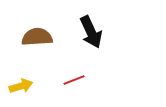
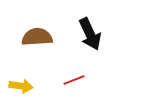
black arrow: moved 1 px left, 2 px down
yellow arrow: rotated 25 degrees clockwise
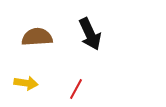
red line: moved 2 px right, 9 px down; rotated 40 degrees counterclockwise
yellow arrow: moved 5 px right, 3 px up
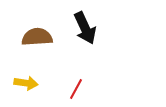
black arrow: moved 5 px left, 6 px up
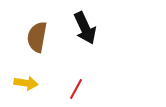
brown semicircle: rotated 76 degrees counterclockwise
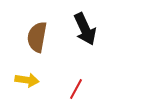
black arrow: moved 1 px down
yellow arrow: moved 1 px right, 3 px up
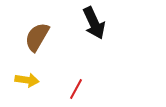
black arrow: moved 9 px right, 6 px up
brown semicircle: rotated 20 degrees clockwise
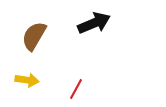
black arrow: rotated 88 degrees counterclockwise
brown semicircle: moved 3 px left, 1 px up
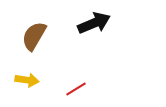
red line: rotated 30 degrees clockwise
